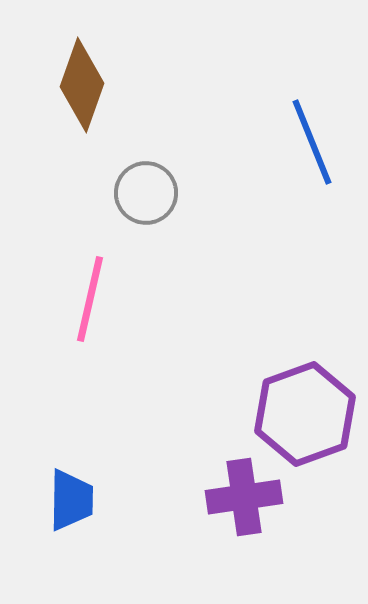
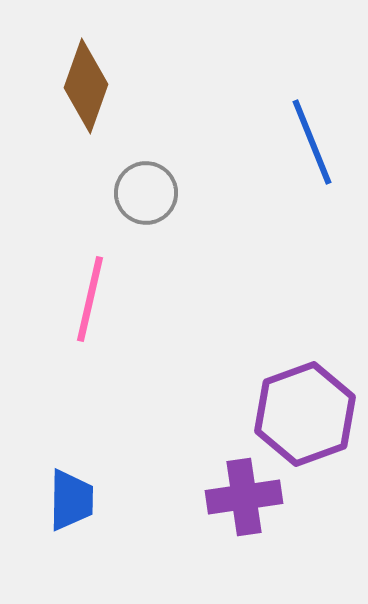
brown diamond: moved 4 px right, 1 px down
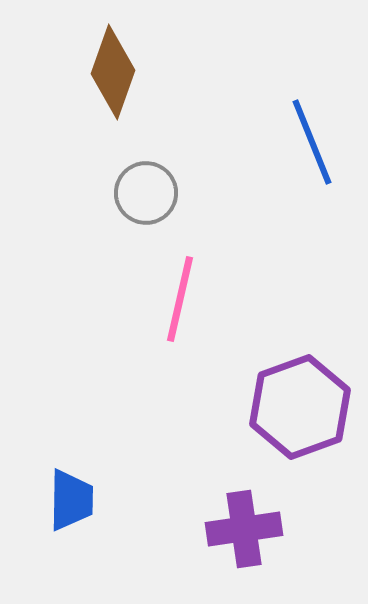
brown diamond: moved 27 px right, 14 px up
pink line: moved 90 px right
purple hexagon: moved 5 px left, 7 px up
purple cross: moved 32 px down
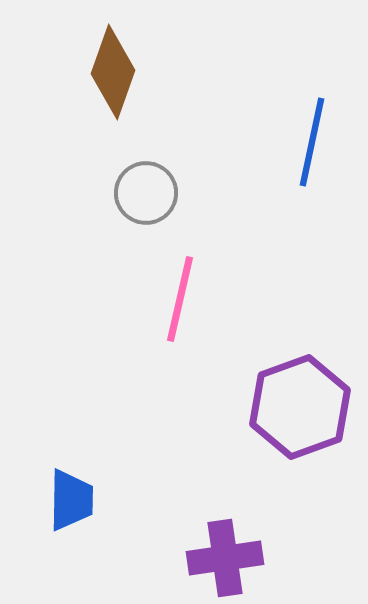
blue line: rotated 34 degrees clockwise
purple cross: moved 19 px left, 29 px down
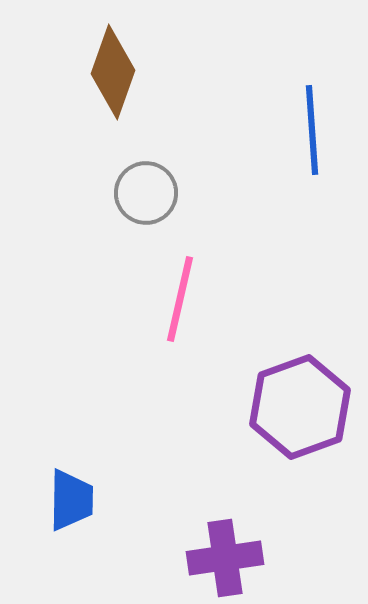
blue line: moved 12 px up; rotated 16 degrees counterclockwise
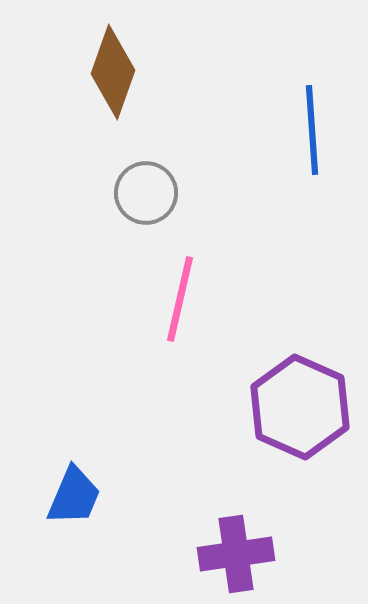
purple hexagon: rotated 16 degrees counterclockwise
blue trapezoid: moved 3 px right, 4 px up; rotated 22 degrees clockwise
purple cross: moved 11 px right, 4 px up
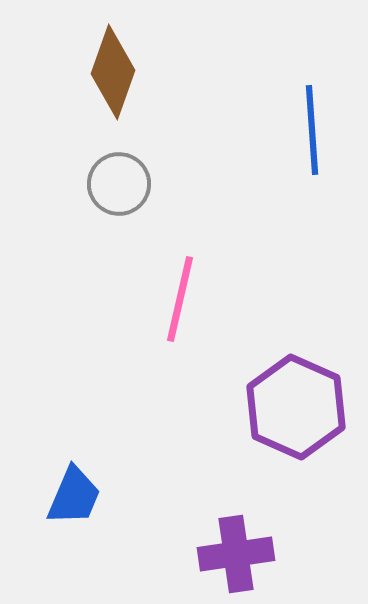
gray circle: moved 27 px left, 9 px up
purple hexagon: moved 4 px left
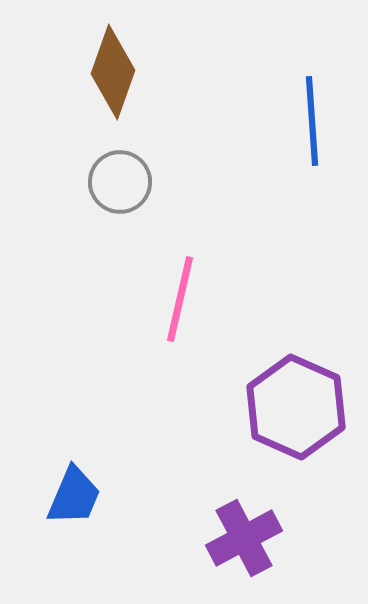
blue line: moved 9 px up
gray circle: moved 1 px right, 2 px up
purple cross: moved 8 px right, 16 px up; rotated 20 degrees counterclockwise
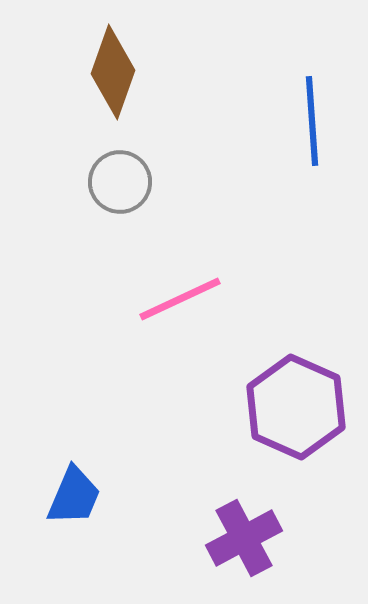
pink line: rotated 52 degrees clockwise
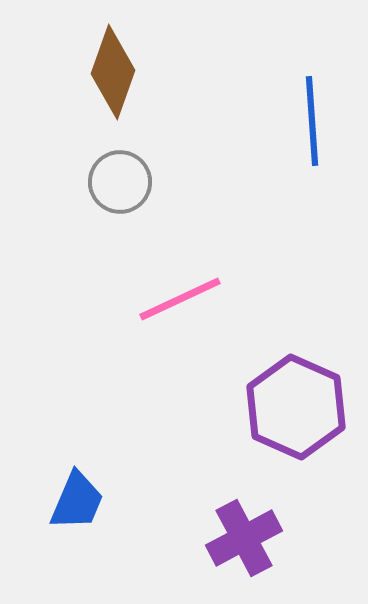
blue trapezoid: moved 3 px right, 5 px down
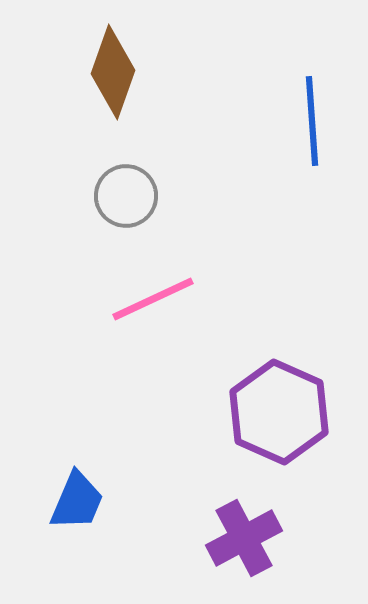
gray circle: moved 6 px right, 14 px down
pink line: moved 27 px left
purple hexagon: moved 17 px left, 5 px down
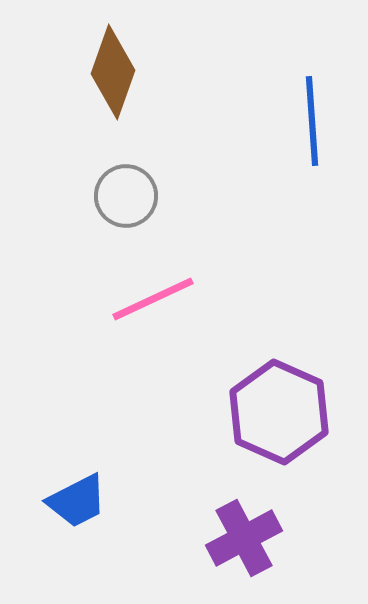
blue trapezoid: rotated 40 degrees clockwise
